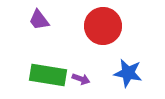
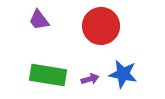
red circle: moved 2 px left
blue star: moved 5 px left, 1 px down
purple arrow: moved 9 px right; rotated 36 degrees counterclockwise
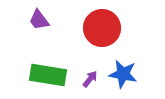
red circle: moved 1 px right, 2 px down
purple arrow: rotated 36 degrees counterclockwise
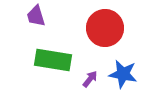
purple trapezoid: moved 3 px left, 4 px up; rotated 20 degrees clockwise
red circle: moved 3 px right
green rectangle: moved 5 px right, 15 px up
